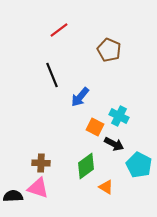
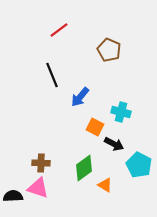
cyan cross: moved 2 px right, 4 px up; rotated 12 degrees counterclockwise
green diamond: moved 2 px left, 2 px down
orange triangle: moved 1 px left, 2 px up
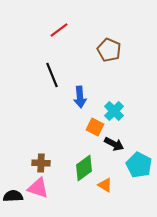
blue arrow: rotated 45 degrees counterclockwise
cyan cross: moved 7 px left, 1 px up; rotated 30 degrees clockwise
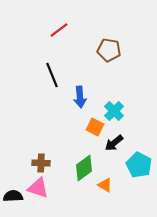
brown pentagon: rotated 15 degrees counterclockwise
black arrow: moved 1 px up; rotated 114 degrees clockwise
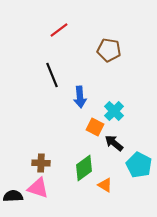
black arrow: rotated 78 degrees clockwise
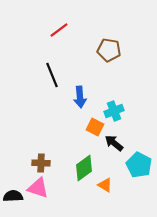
cyan cross: rotated 24 degrees clockwise
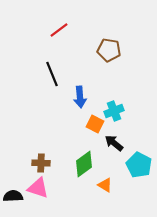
black line: moved 1 px up
orange square: moved 3 px up
green diamond: moved 4 px up
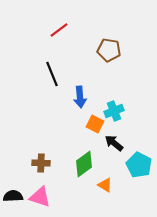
pink triangle: moved 2 px right, 9 px down
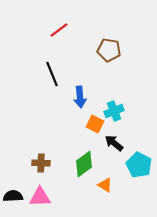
pink triangle: rotated 20 degrees counterclockwise
